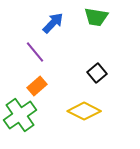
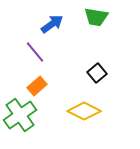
blue arrow: moved 1 px left, 1 px down; rotated 10 degrees clockwise
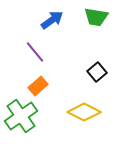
blue arrow: moved 4 px up
black square: moved 1 px up
orange rectangle: moved 1 px right
yellow diamond: moved 1 px down
green cross: moved 1 px right, 1 px down
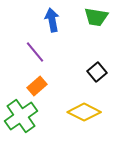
blue arrow: rotated 65 degrees counterclockwise
orange rectangle: moved 1 px left
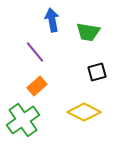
green trapezoid: moved 8 px left, 15 px down
black square: rotated 24 degrees clockwise
green cross: moved 2 px right, 4 px down
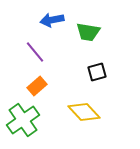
blue arrow: rotated 90 degrees counterclockwise
yellow diamond: rotated 20 degrees clockwise
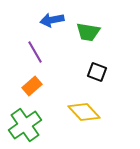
purple line: rotated 10 degrees clockwise
black square: rotated 36 degrees clockwise
orange rectangle: moved 5 px left
green cross: moved 2 px right, 5 px down
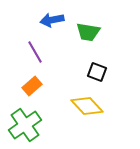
yellow diamond: moved 3 px right, 6 px up
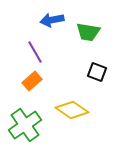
orange rectangle: moved 5 px up
yellow diamond: moved 15 px left, 4 px down; rotated 12 degrees counterclockwise
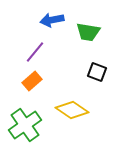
purple line: rotated 70 degrees clockwise
